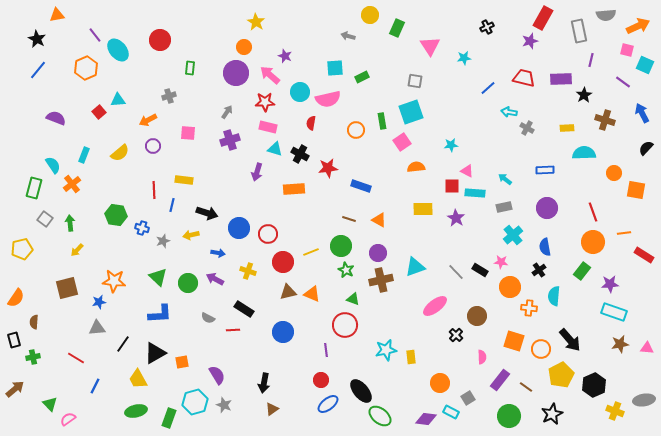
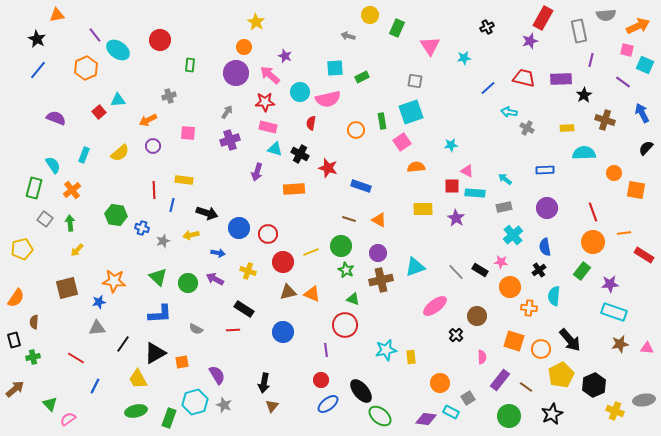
cyan ellipse at (118, 50): rotated 15 degrees counterclockwise
green rectangle at (190, 68): moved 3 px up
red star at (328, 168): rotated 24 degrees clockwise
orange cross at (72, 184): moved 6 px down
gray semicircle at (208, 318): moved 12 px left, 11 px down
brown triangle at (272, 409): moved 3 px up; rotated 16 degrees counterclockwise
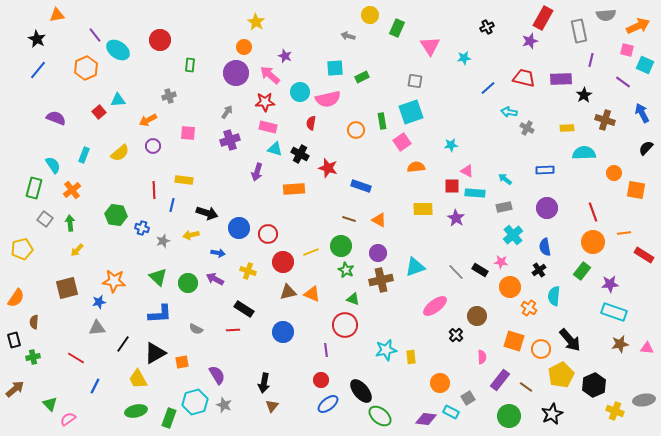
orange cross at (529, 308): rotated 28 degrees clockwise
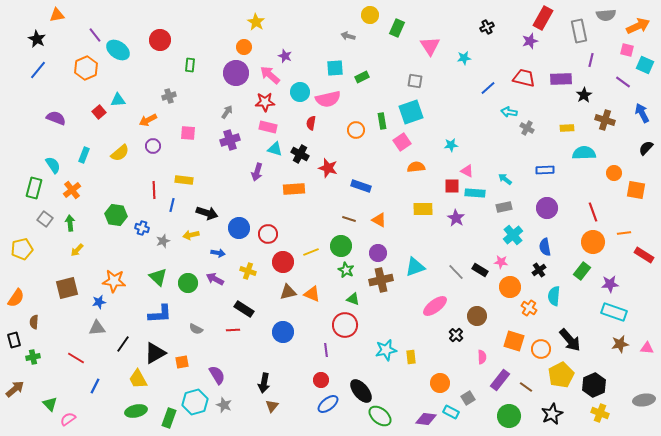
yellow cross at (615, 411): moved 15 px left, 2 px down
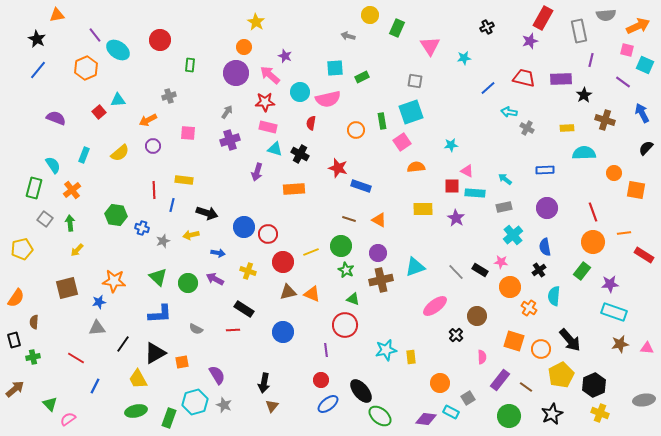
red star at (328, 168): moved 10 px right
blue circle at (239, 228): moved 5 px right, 1 px up
